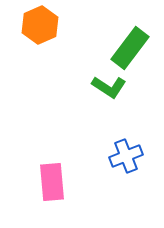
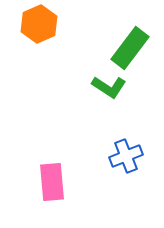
orange hexagon: moved 1 px left, 1 px up
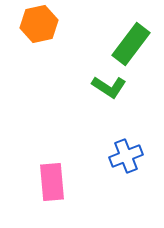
orange hexagon: rotated 12 degrees clockwise
green rectangle: moved 1 px right, 4 px up
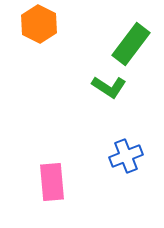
orange hexagon: rotated 21 degrees counterclockwise
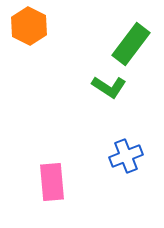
orange hexagon: moved 10 px left, 2 px down
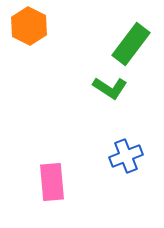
green L-shape: moved 1 px right, 1 px down
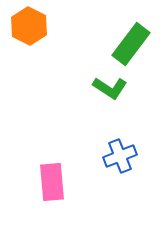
blue cross: moved 6 px left
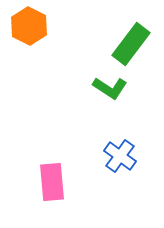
blue cross: rotated 32 degrees counterclockwise
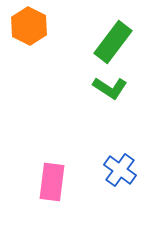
green rectangle: moved 18 px left, 2 px up
blue cross: moved 14 px down
pink rectangle: rotated 12 degrees clockwise
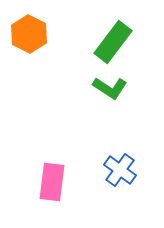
orange hexagon: moved 8 px down
